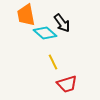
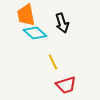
black arrow: rotated 18 degrees clockwise
cyan diamond: moved 10 px left
red trapezoid: moved 1 px left, 1 px down
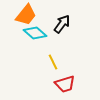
orange trapezoid: rotated 130 degrees counterclockwise
black arrow: moved 1 px down; rotated 126 degrees counterclockwise
red trapezoid: moved 1 px left, 1 px up
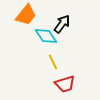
cyan diamond: moved 11 px right, 3 px down; rotated 15 degrees clockwise
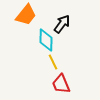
cyan diamond: moved 4 px down; rotated 35 degrees clockwise
red trapezoid: moved 4 px left; rotated 85 degrees clockwise
